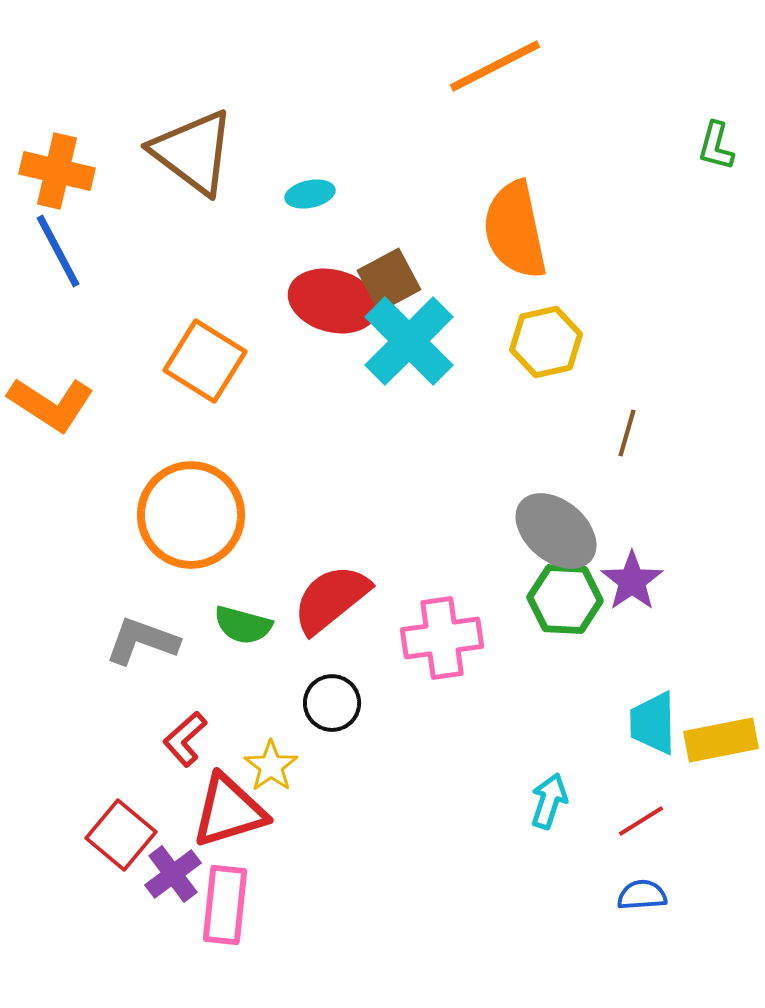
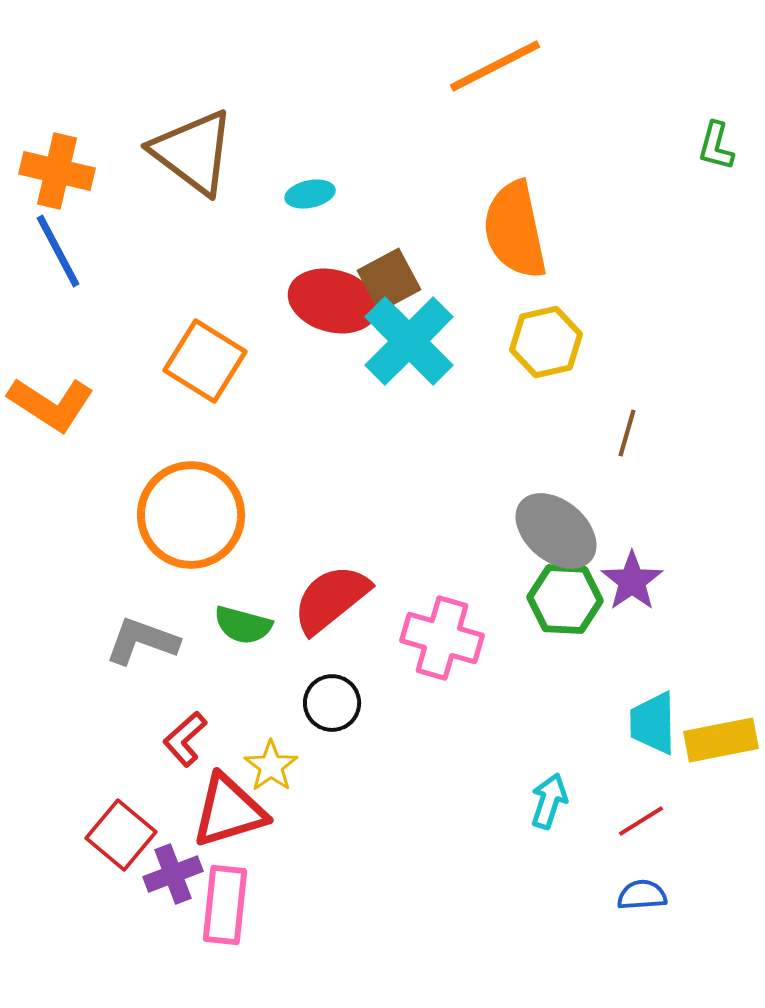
pink cross: rotated 24 degrees clockwise
purple cross: rotated 16 degrees clockwise
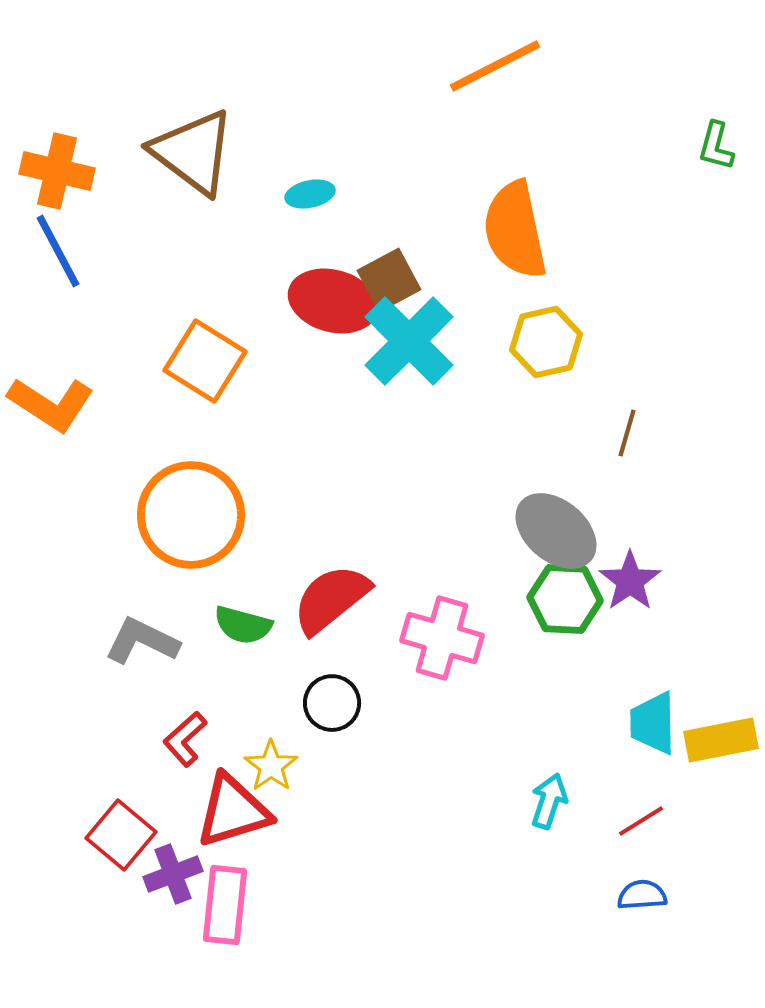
purple star: moved 2 px left
gray L-shape: rotated 6 degrees clockwise
red triangle: moved 4 px right
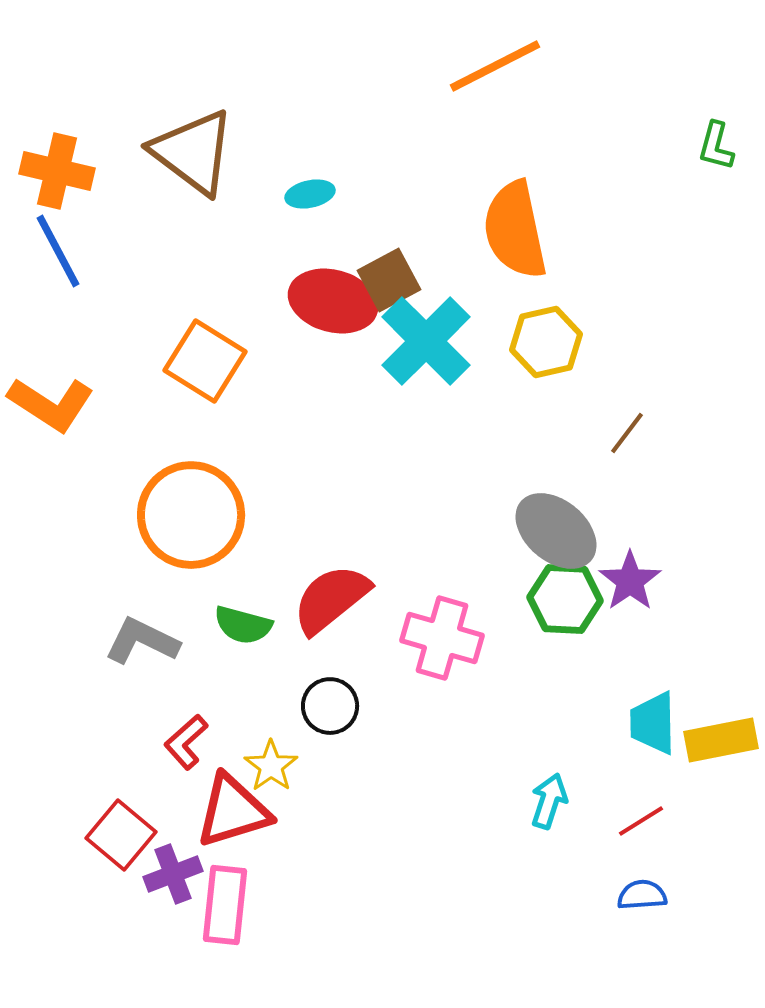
cyan cross: moved 17 px right
brown line: rotated 21 degrees clockwise
black circle: moved 2 px left, 3 px down
red L-shape: moved 1 px right, 3 px down
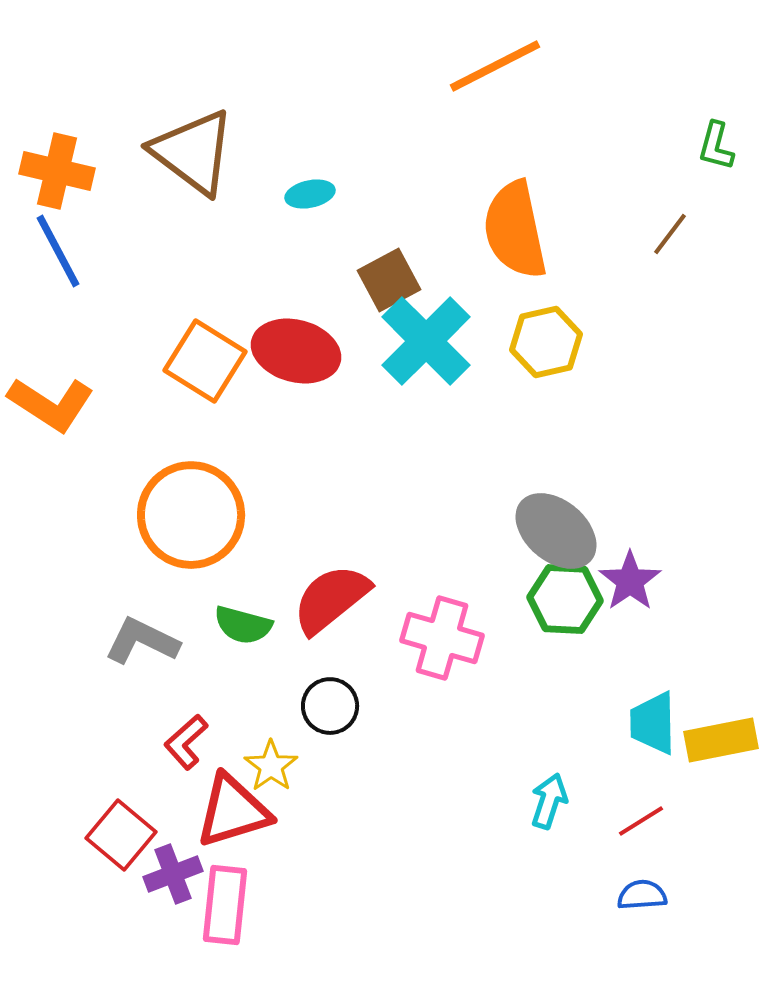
red ellipse: moved 37 px left, 50 px down
brown line: moved 43 px right, 199 px up
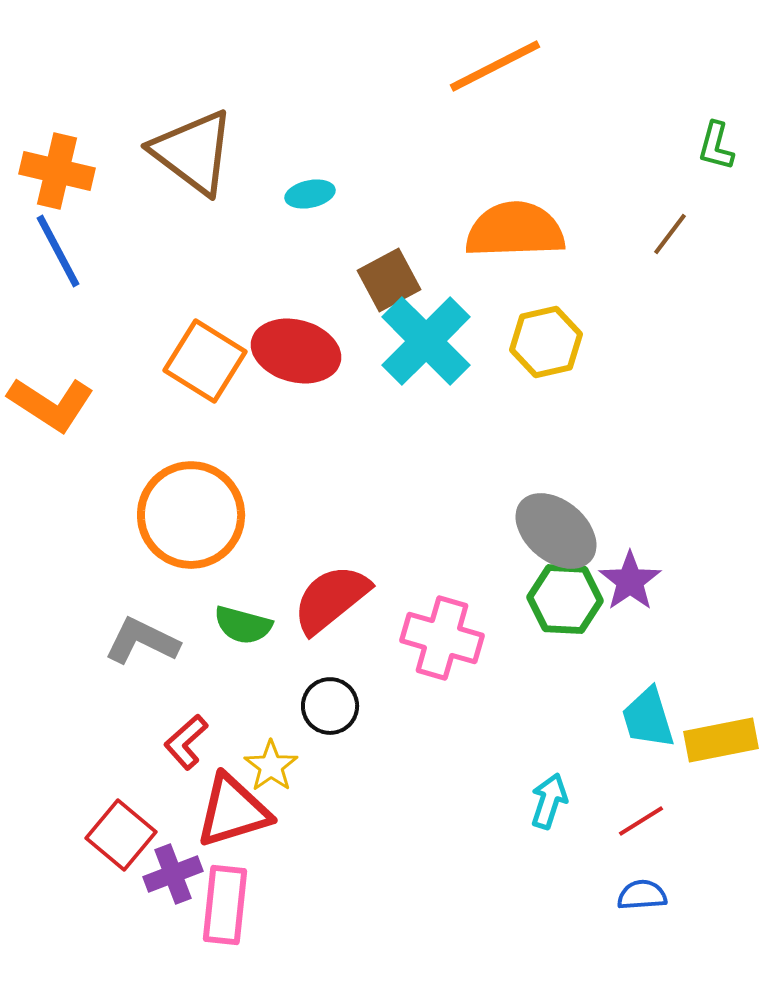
orange semicircle: rotated 100 degrees clockwise
cyan trapezoid: moved 5 px left, 5 px up; rotated 16 degrees counterclockwise
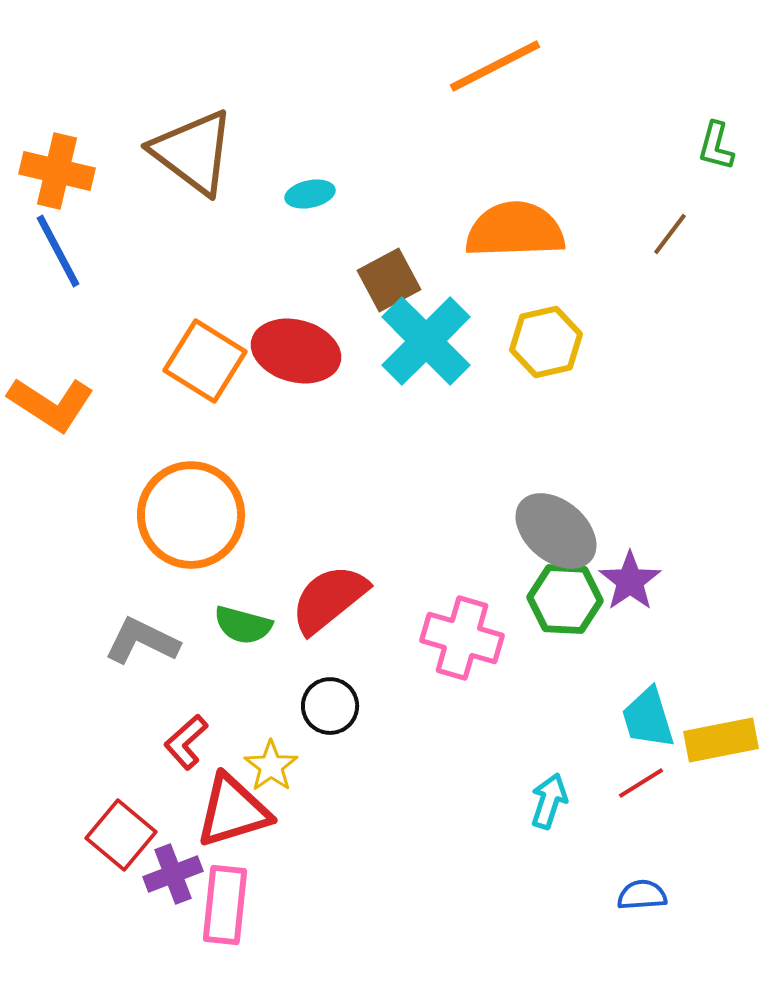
red semicircle: moved 2 px left
pink cross: moved 20 px right
red line: moved 38 px up
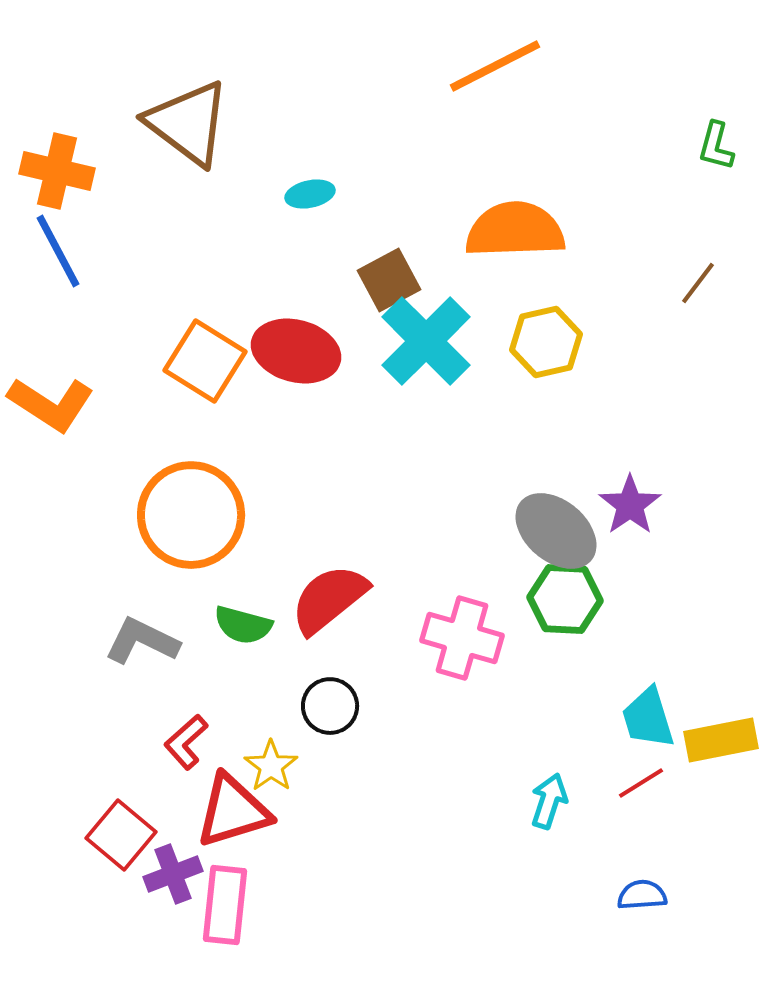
brown triangle: moved 5 px left, 29 px up
brown line: moved 28 px right, 49 px down
purple star: moved 76 px up
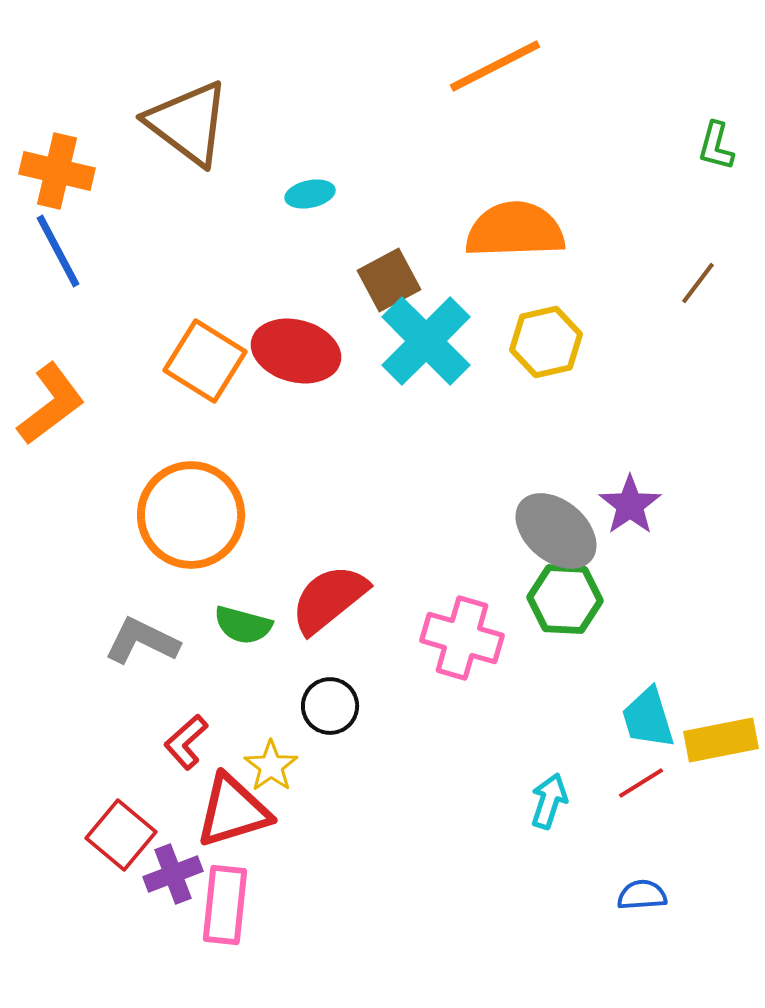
orange L-shape: rotated 70 degrees counterclockwise
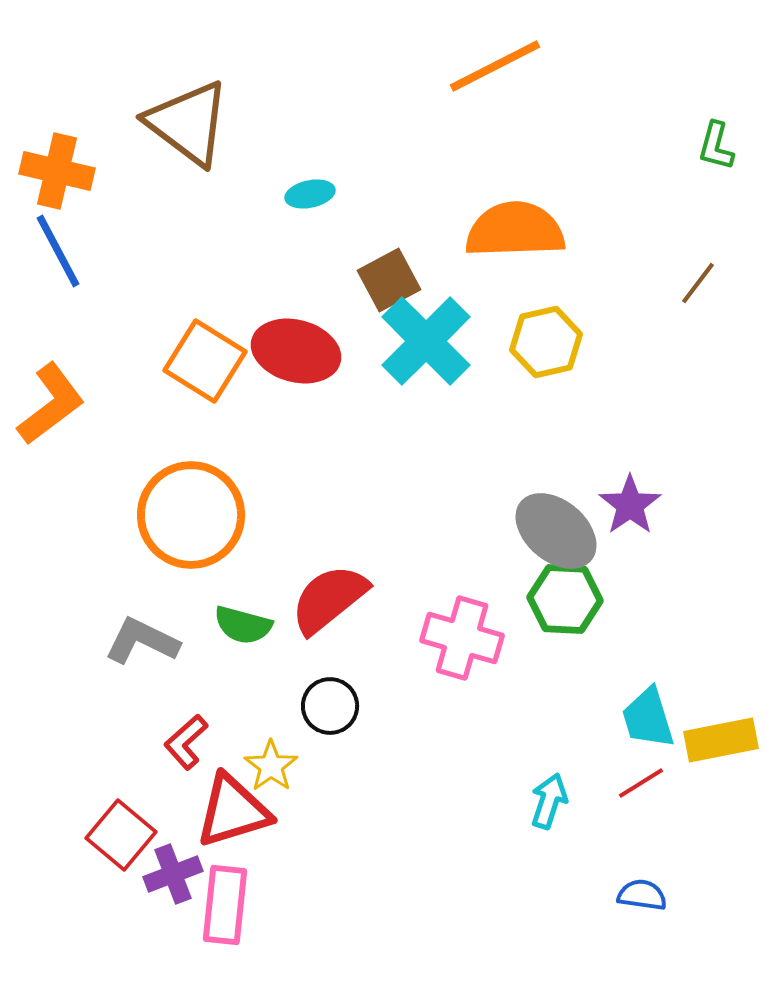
blue semicircle: rotated 12 degrees clockwise
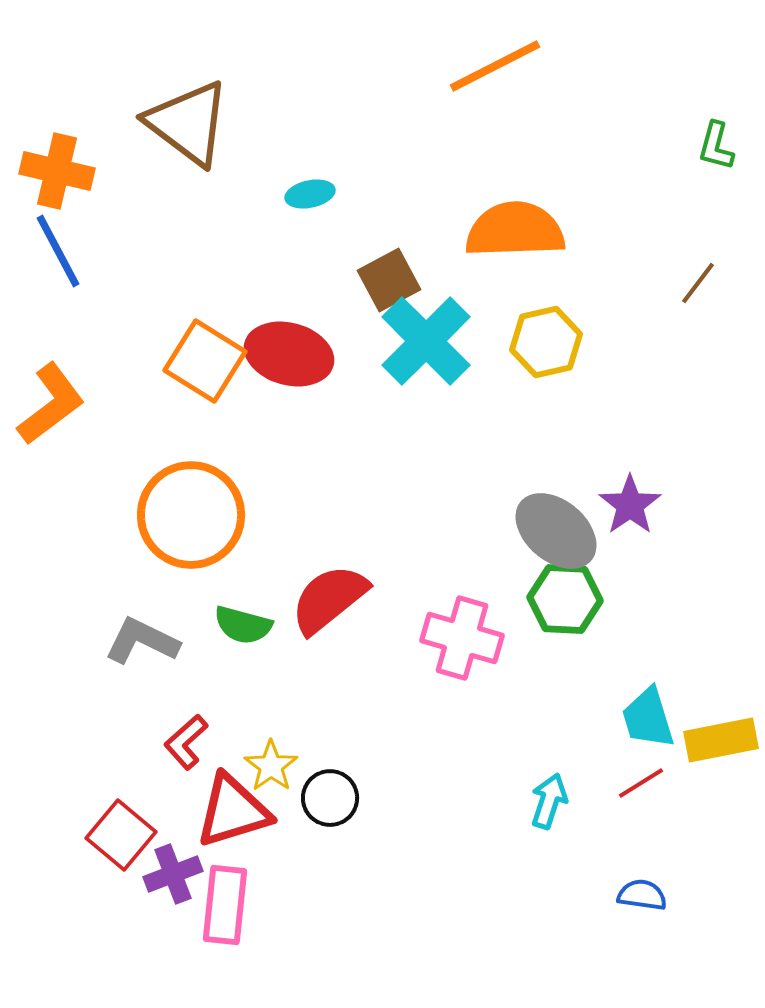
red ellipse: moved 7 px left, 3 px down
black circle: moved 92 px down
